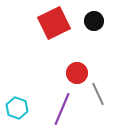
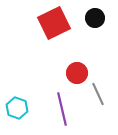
black circle: moved 1 px right, 3 px up
purple line: rotated 36 degrees counterclockwise
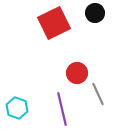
black circle: moved 5 px up
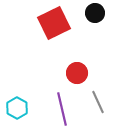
gray line: moved 8 px down
cyan hexagon: rotated 10 degrees clockwise
